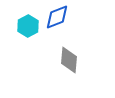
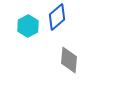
blue diamond: rotated 20 degrees counterclockwise
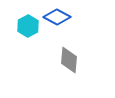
blue diamond: rotated 68 degrees clockwise
